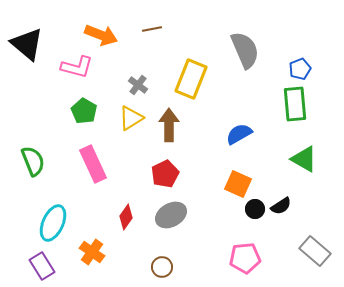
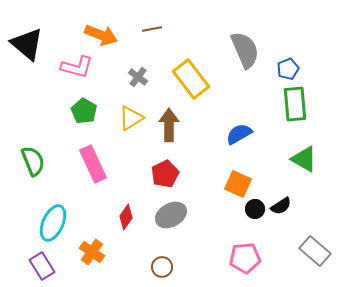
blue pentagon: moved 12 px left
yellow rectangle: rotated 60 degrees counterclockwise
gray cross: moved 8 px up
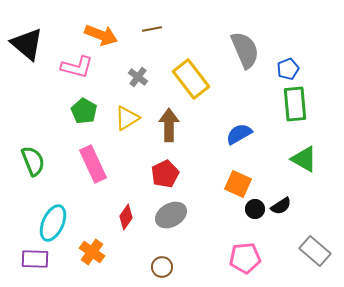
yellow triangle: moved 4 px left
purple rectangle: moved 7 px left, 7 px up; rotated 56 degrees counterclockwise
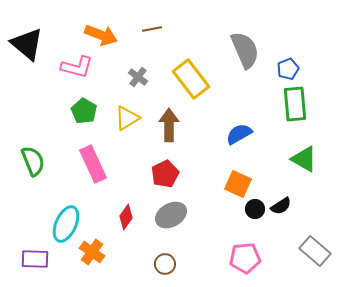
cyan ellipse: moved 13 px right, 1 px down
brown circle: moved 3 px right, 3 px up
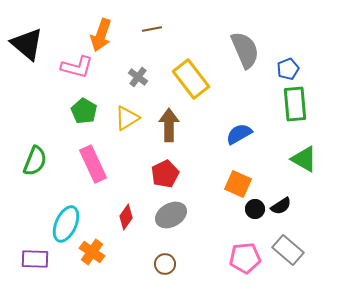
orange arrow: rotated 88 degrees clockwise
green semicircle: moved 2 px right; rotated 44 degrees clockwise
gray rectangle: moved 27 px left, 1 px up
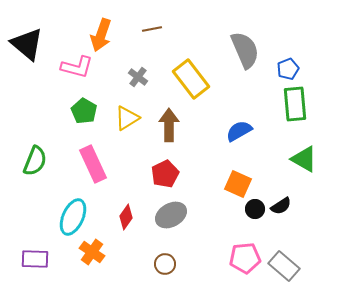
blue semicircle: moved 3 px up
cyan ellipse: moved 7 px right, 7 px up
gray rectangle: moved 4 px left, 16 px down
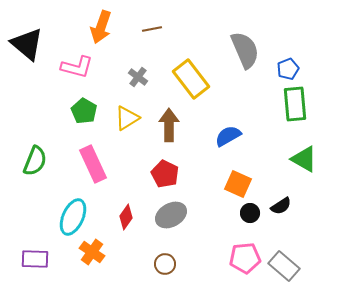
orange arrow: moved 8 px up
blue semicircle: moved 11 px left, 5 px down
red pentagon: rotated 20 degrees counterclockwise
black circle: moved 5 px left, 4 px down
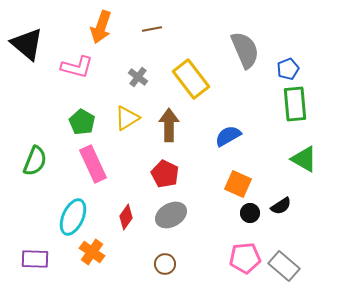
green pentagon: moved 2 px left, 11 px down
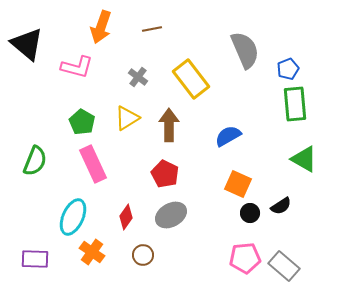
brown circle: moved 22 px left, 9 px up
